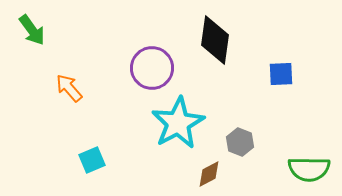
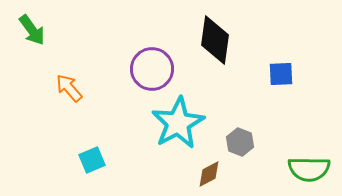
purple circle: moved 1 px down
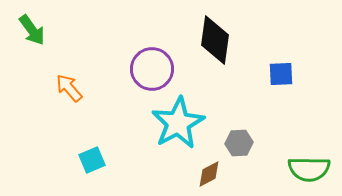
gray hexagon: moved 1 px left, 1 px down; rotated 24 degrees counterclockwise
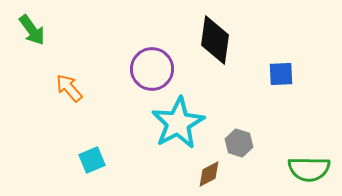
gray hexagon: rotated 20 degrees clockwise
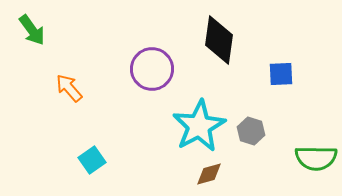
black diamond: moved 4 px right
cyan star: moved 21 px right, 3 px down
gray hexagon: moved 12 px right, 12 px up
cyan square: rotated 12 degrees counterclockwise
green semicircle: moved 7 px right, 11 px up
brown diamond: rotated 12 degrees clockwise
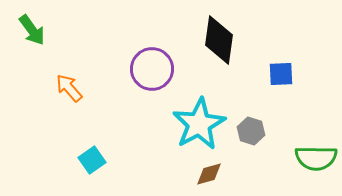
cyan star: moved 2 px up
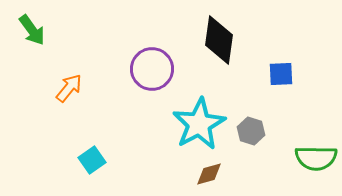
orange arrow: rotated 80 degrees clockwise
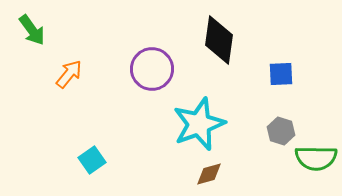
orange arrow: moved 14 px up
cyan star: rotated 8 degrees clockwise
gray hexagon: moved 30 px right
